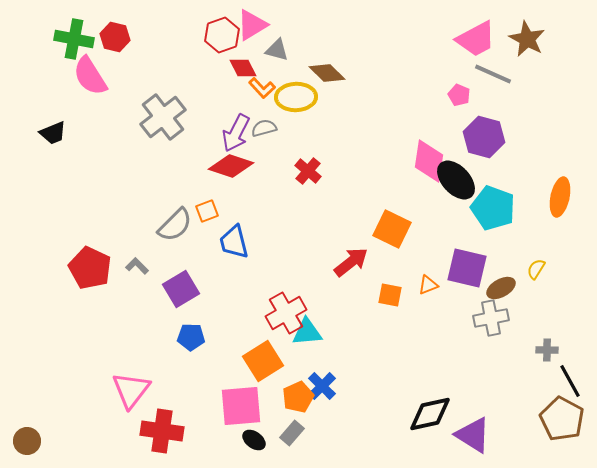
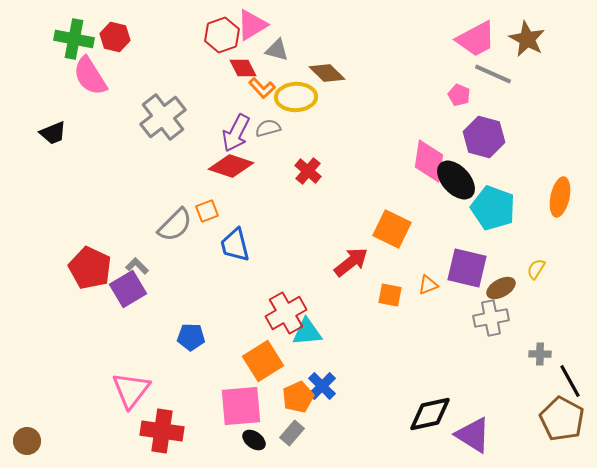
gray semicircle at (264, 128): moved 4 px right
blue trapezoid at (234, 242): moved 1 px right, 3 px down
purple square at (181, 289): moved 53 px left
gray cross at (547, 350): moved 7 px left, 4 px down
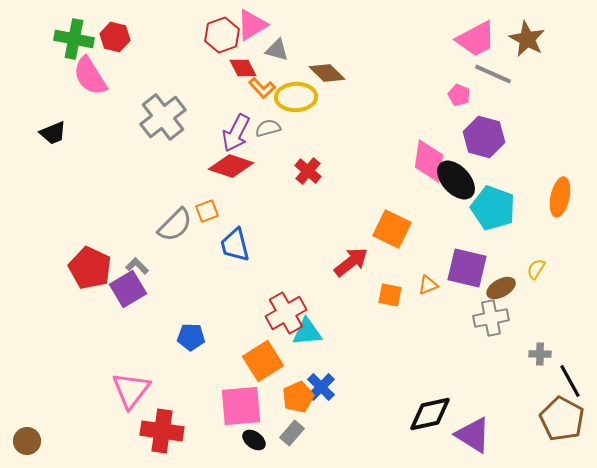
blue cross at (322, 386): moved 1 px left, 1 px down
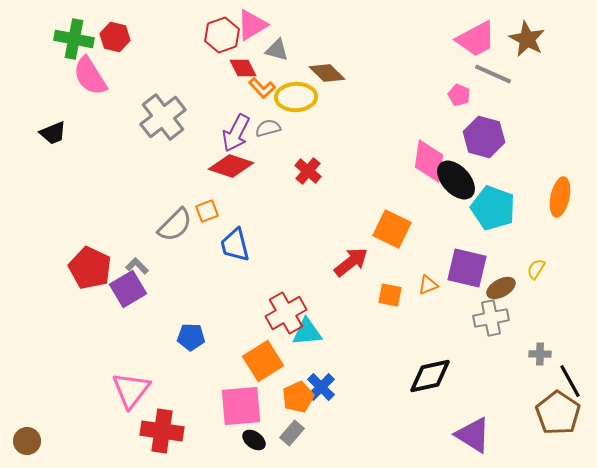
black diamond at (430, 414): moved 38 px up
brown pentagon at (562, 419): moved 4 px left, 6 px up; rotated 6 degrees clockwise
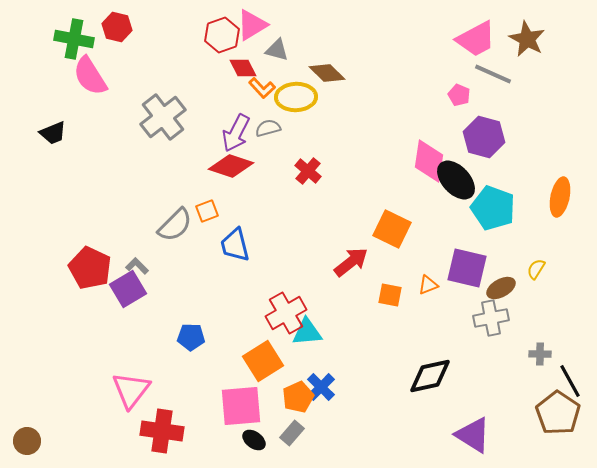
red hexagon at (115, 37): moved 2 px right, 10 px up
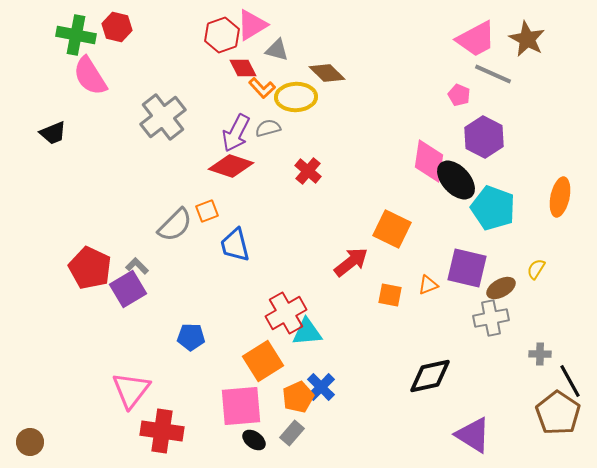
green cross at (74, 39): moved 2 px right, 4 px up
purple hexagon at (484, 137): rotated 12 degrees clockwise
brown circle at (27, 441): moved 3 px right, 1 px down
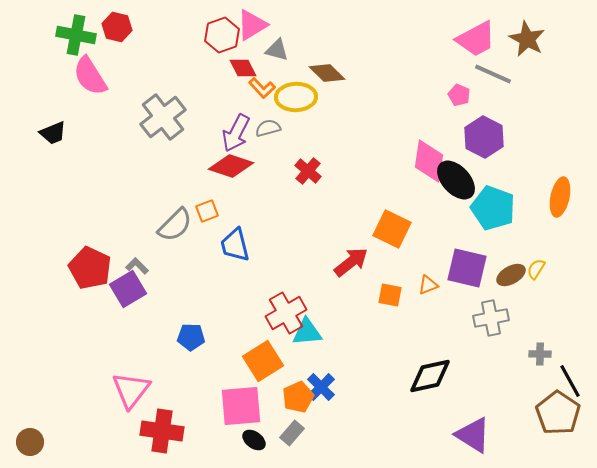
brown ellipse at (501, 288): moved 10 px right, 13 px up
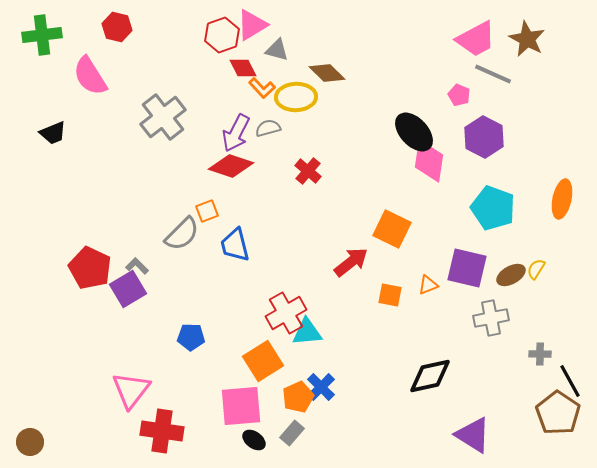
green cross at (76, 35): moved 34 px left; rotated 18 degrees counterclockwise
black ellipse at (456, 180): moved 42 px left, 48 px up
orange ellipse at (560, 197): moved 2 px right, 2 px down
gray semicircle at (175, 225): moved 7 px right, 9 px down
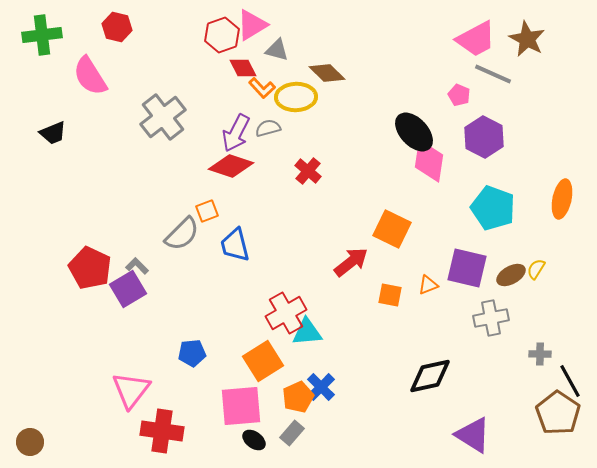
blue pentagon at (191, 337): moved 1 px right, 16 px down; rotated 8 degrees counterclockwise
